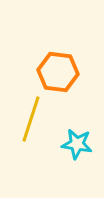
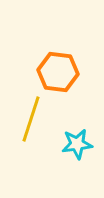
cyan star: rotated 16 degrees counterclockwise
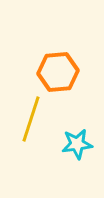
orange hexagon: rotated 12 degrees counterclockwise
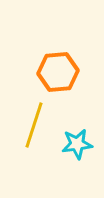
yellow line: moved 3 px right, 6 px down
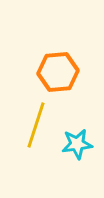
yellow line: moved 2 px right
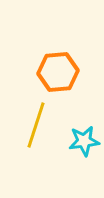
cyan star: moved 7 px right, 3 px up
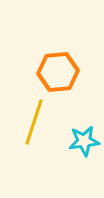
yellow line: moved 2 px left, 3 px up
